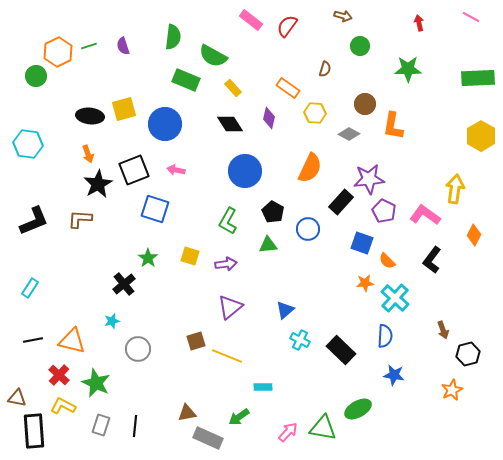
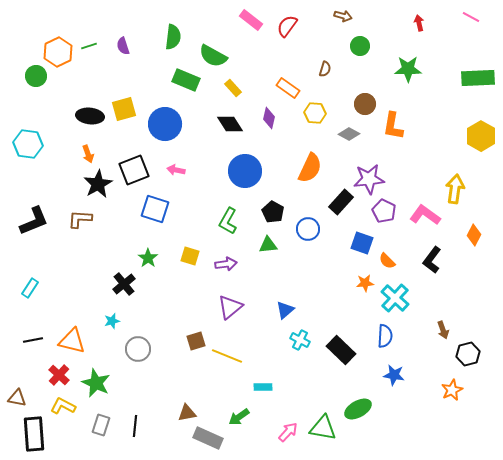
black rectangle at (34, 431): moved 3 px down
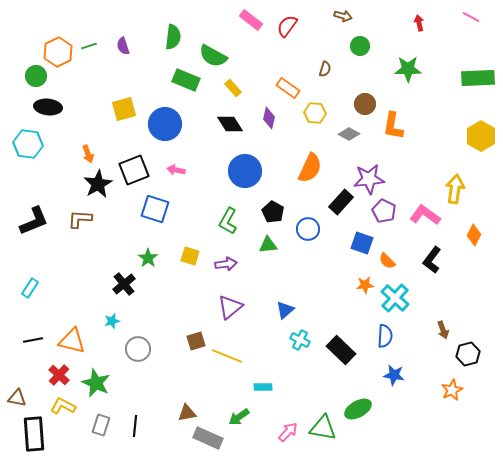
black ellipse at (90, 116): moved 42 px left, 9 px up
orange star at (365, 283): moved 2 px down
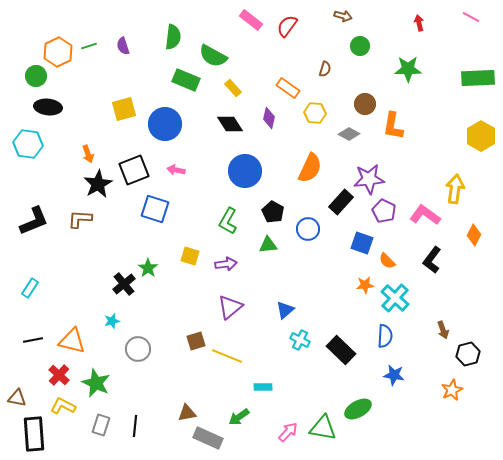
green star at (148, 258): moved 10 px down
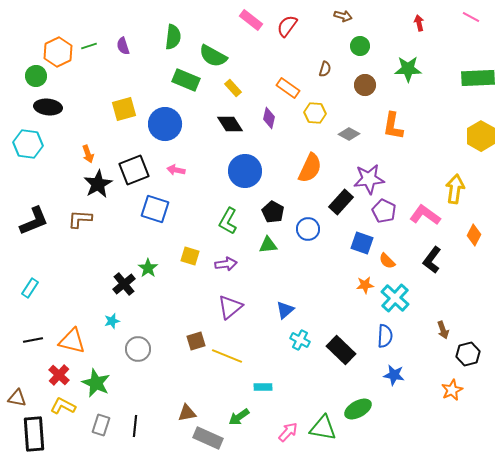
brown circle at (365, 104): moved 19 px up
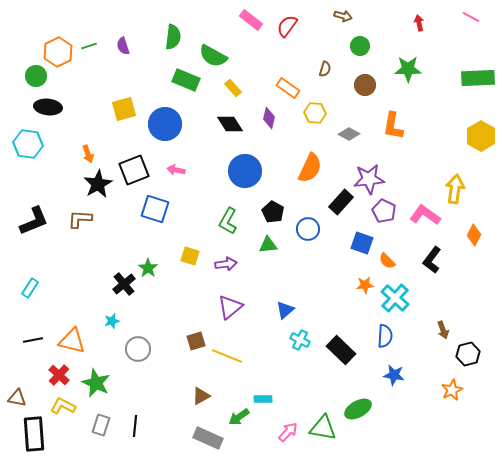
cyan rectangle at (263, 387): moved 12 px down
brown triangle at (187, 413): moved 14 px right, 17 px up; rotated 18 degrees counterclockwise
